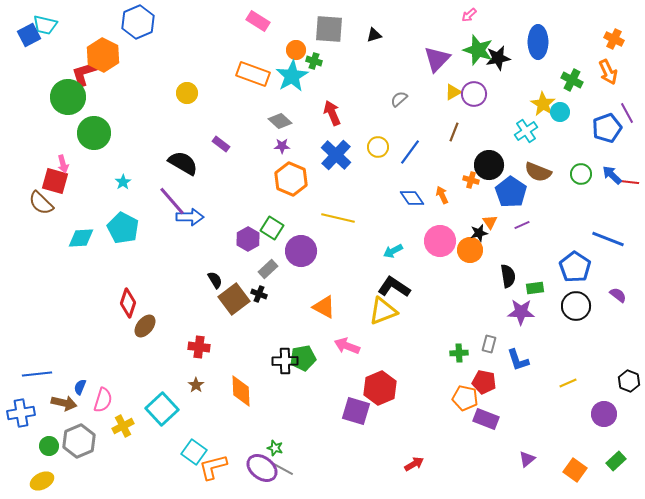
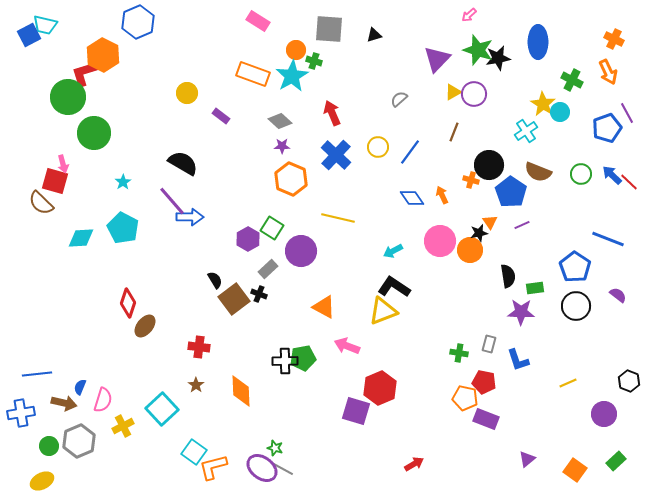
purple rectangle at (221, 144): moved 28 px up
red line at (629, 182): rotated 36 degrees clockwise
green cross at (459, 353): rotated 12 degrees clockwise
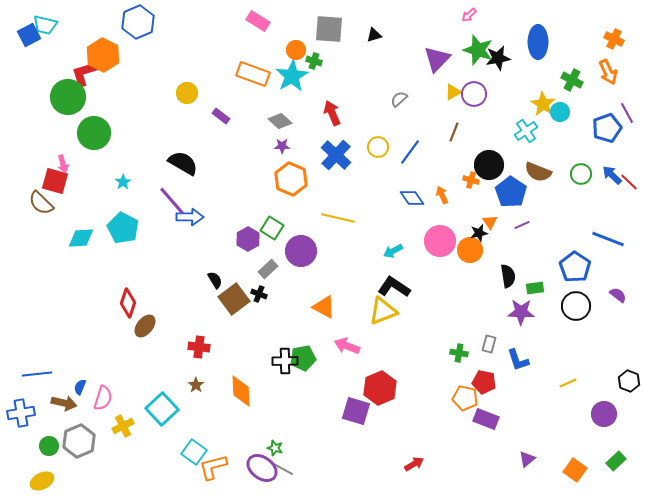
pink semicircle at (103, 400): moved 2 px up
